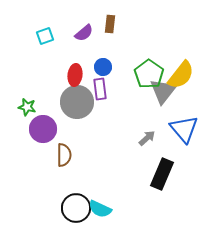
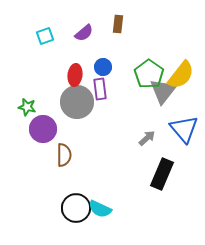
brown rectangle: moved 8 px right
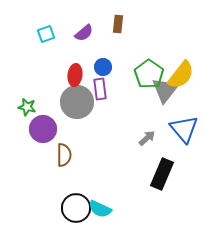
cyan square: moved 1 px right, 2 px up
gray triangle: moved 2 px right, 1 px up
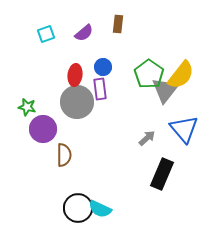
black circle: moved 2 px right
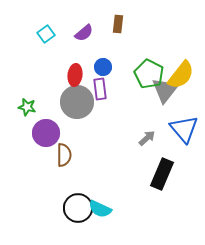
cyan square: rotated 18 degrees counterclockwise
green pentagon: rotated 8 degrees counterclockwise
purple circle: moved 3 px right, 4 px down
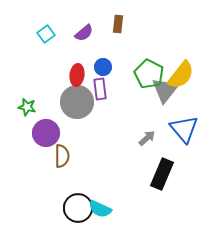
red ellipse: moved 2 px right
brown semicircle: moved 2 px left, 1 px down
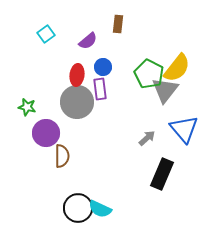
purple semicircle: moved 4 px right, 8 px down
yellow semicircle: moved 4 px left, 7 px up
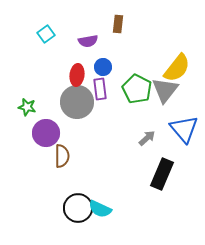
purple semicircle: rotated 30 degrees clockwise
green pentagon: moved 12 px left, 15 px down
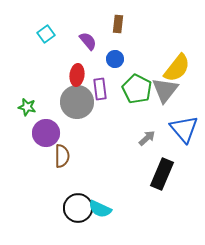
purple semicircle: rotated 120 degrees counterclockwise
blue circle: moved 12 px right, 8 px up
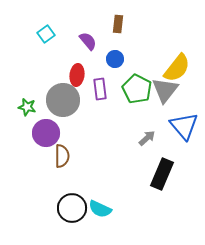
gray circle: moved 14 px left, 2 px up
blue triangle: moved 3 px up
black circle: moved 6 px left
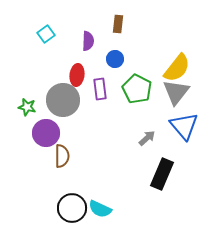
purple semicircle: rotated 42 degrees clockwise
gray triangle: moved 11 px right, 2 px down
